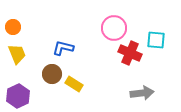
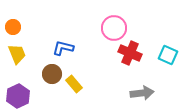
cyan square: moved 12 px right, 15 px down; rotated 18 degrees clockwise
yellow rectangle: rotated 18 degrees clockwise
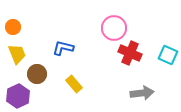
brown circle: moved 15 px left
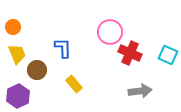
pink circle: moved 4 px left, 4 px down
blue L-shape: rotated 75 degrees clockwise
brown circle: moved 4 px up
gray arrow: moved 2 px left, 2 px up
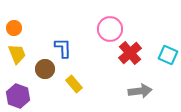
orange circle: moved 1 px right, 1 px down
pink circle: moved 3 px up
red cross: rotated 25 degrees clockwise
brown circle: moved 8 px right, 1 px up
purple hexagon: rotated 15 degrees counterclockwise
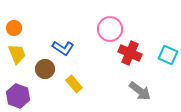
blue L-shape: rotated 125 degrees clockwise
red cross: rotated 25 degrees counterclockwise
gray arrow: rotated 45 degrees clockwise
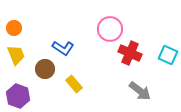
yellow trapezoid: moved 1 px left, 1 px down
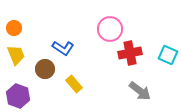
red cross: rotated 35 degrees counterclockwise
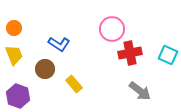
pink circle: moved 2 px right
blue L-shape: moved 4 px left, 4 px up
yellow trapezoid: moved 2 px left
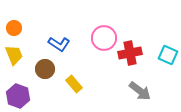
pink circle: moved 8 px left, 9 px down
